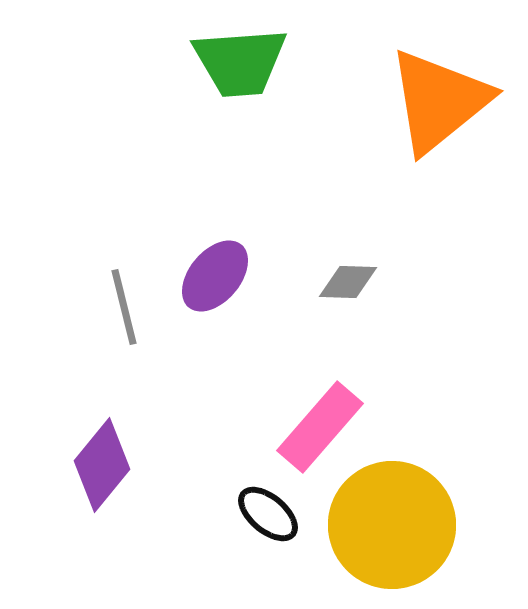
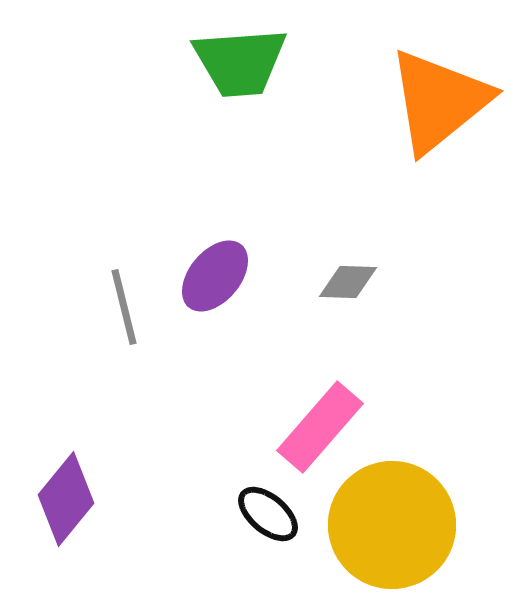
purple diamond: moved 36 px left, 34 px down
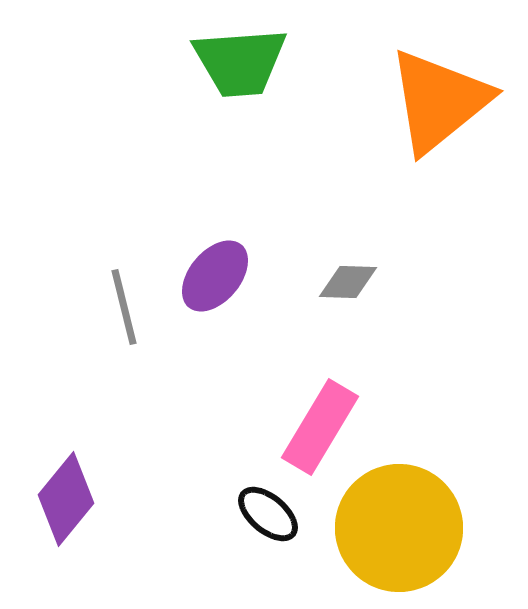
pink rectangle: rotated 10 degrees counterclockwise
yellow circle: moved 7 px right, 3 px down
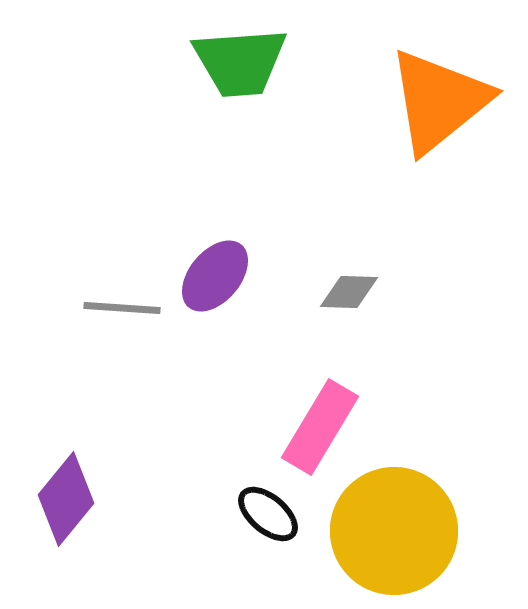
gray diamond: moved 1 px right, 10 px down
gray line: moved 2 px left, 1 px down; rotated 72 degrees counterclockwise
yellow circle: moved 5 px left, 3 px down
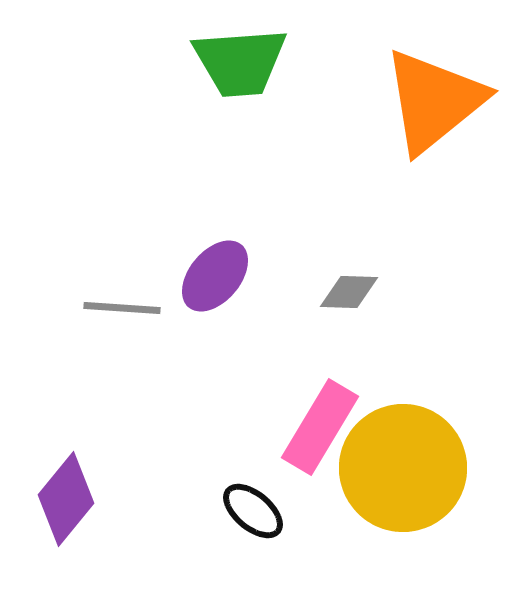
orange triangle: moved 5 px left
black ellipse: moved 15 px left, 3 px up
yellow circle: moved 9 px right, 63 px up
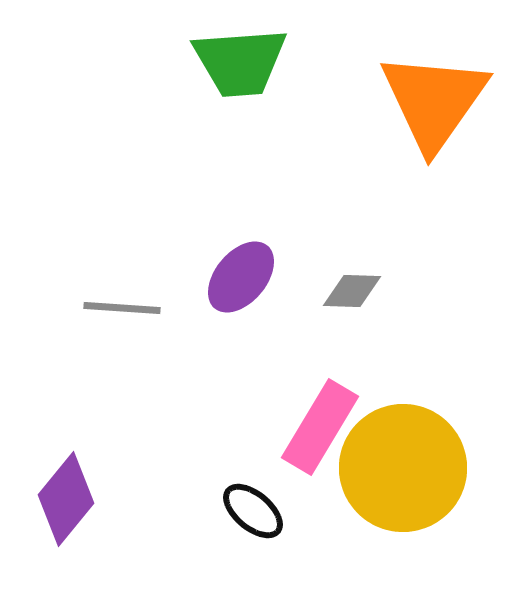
orange triangle: rotated 16 degrees counterclockwise
purple ellipse: moved 26 px right, 1 px down
gray diamond: moved 3 px right, 1 px up
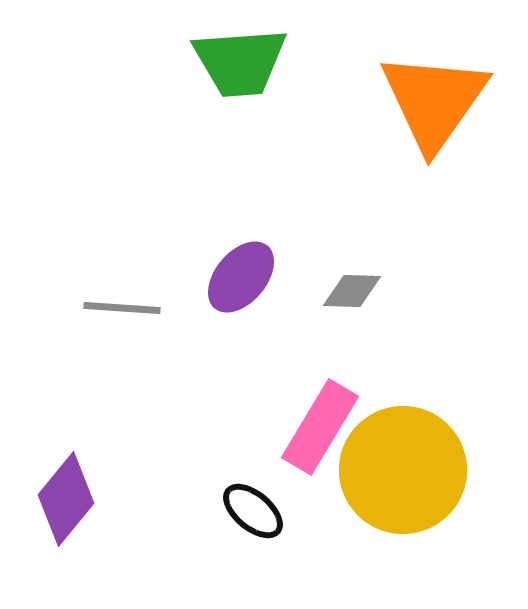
yellow circle: moved 2 px down
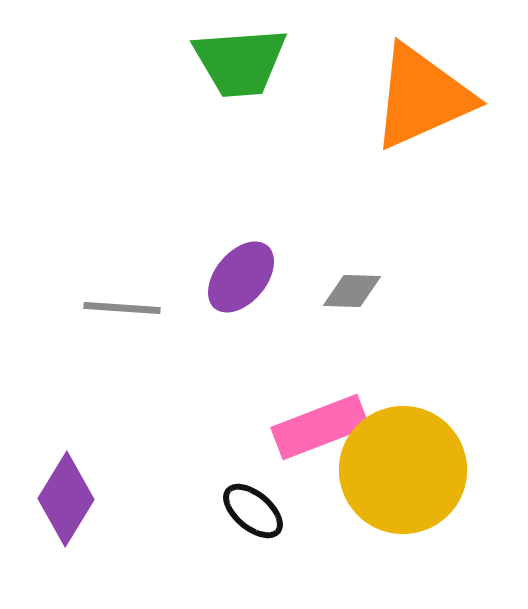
orange triangle: moved 12 px left, 4 px up; rotated 31 degrees clockwise
pink rectangle: rotated 38 degrees clockwise
purple diamond: rotated 8 degrees counterclockwise
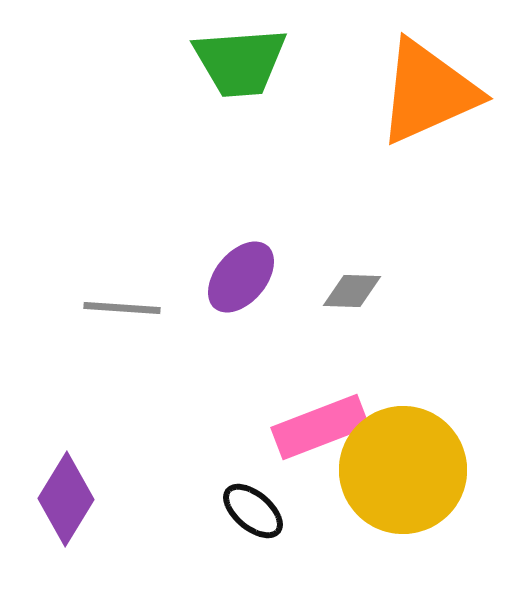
orange triangle: moved 6 px right, 5 px up
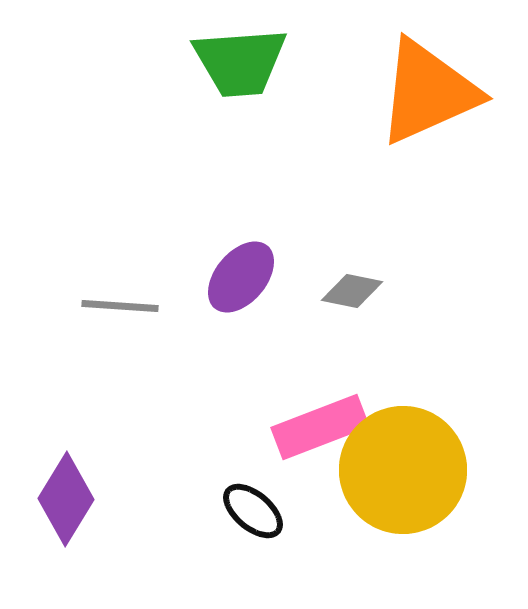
gray diamond: rotated 10 degrees clockwise
gray line: moved 2 px left, 2 px up
